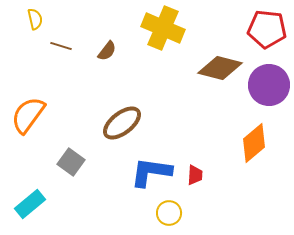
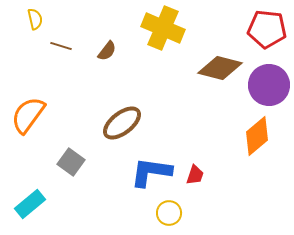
orange diamond: moved 3 px right, 7 px up
red trapezoid: rotated 15 degrees clockwise
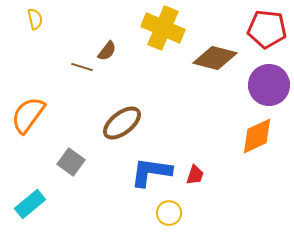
brown line: moved 21 px right, 21 px down
brown diamond: moved 5 px left, 10 px up
orange diamond: rotated 15 degrees clockwise
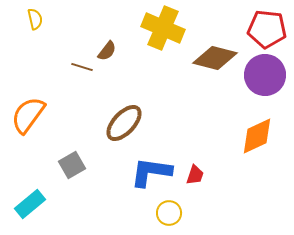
purple circle: moved 4 px left, 10 px up
brown ellipse: moved 2 px right; rotated 9 degrees counterclockwise
gray square: moved 1 px right, 3 px down; rotated 24 degrees clockwise
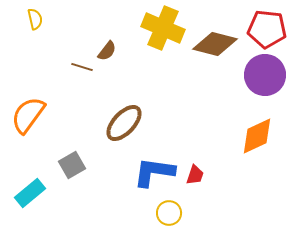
brown diamond: moved 14 px up
blue L-shape: moved 3 px right
cyan rectangle: moved 11 px up
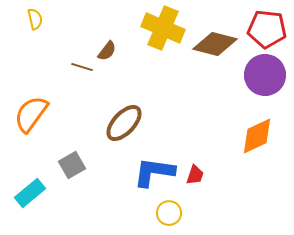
orange semicircle: moved 3 px right, 1 px up
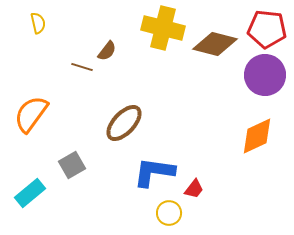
yellow semicircle: moved 3 px right, 4 px down
yellow cross: rotated 9 degrees counterclockwise
red trapezoid: moved 1 px left, 14 px down; rotated 20 degrees clockwise
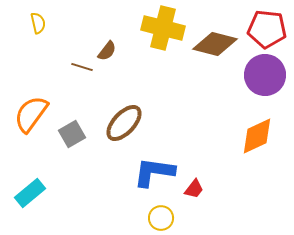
gray square: moved 31 px up
yellow circle: moved 8 px left, 5 px down
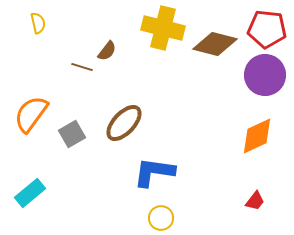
red trapezoid: moved 61 px right, 12 px down
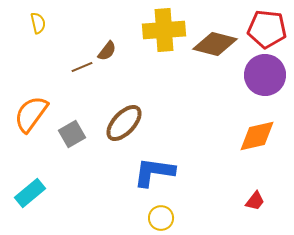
yellow cross: moved 1 px right, 2 px down; rotated 18 degrees counterclockwise
brown line: rotated 40 degrees counterclockwise
orange diamond: rotated 12 degrees clockwise
